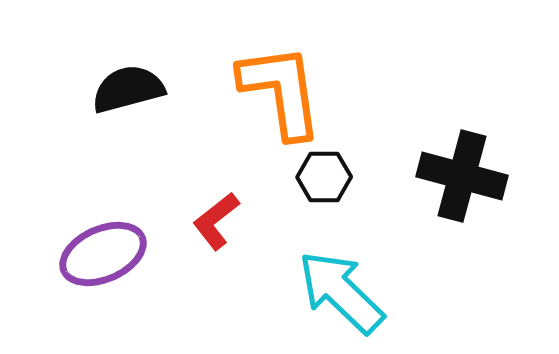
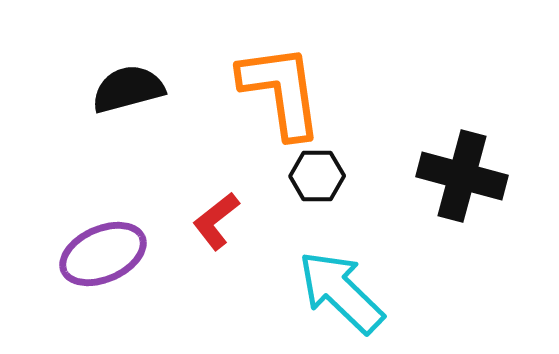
black hexagon: moved 7 px left, 1 px up
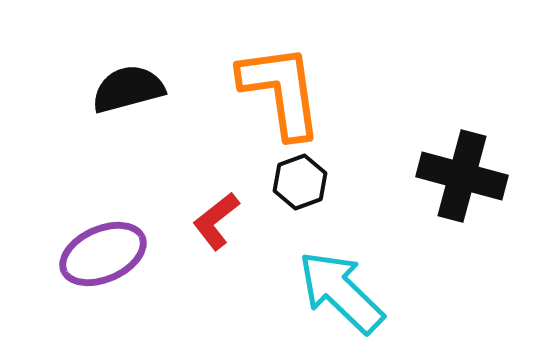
black hexagon: moved 17 px left, 6 px down; rotated 20 degrees counterclockwise
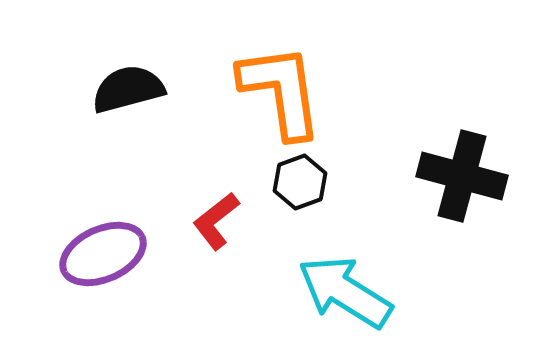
cyan arrow: moved 4 px right; rotated 12 degrees counterclockwise
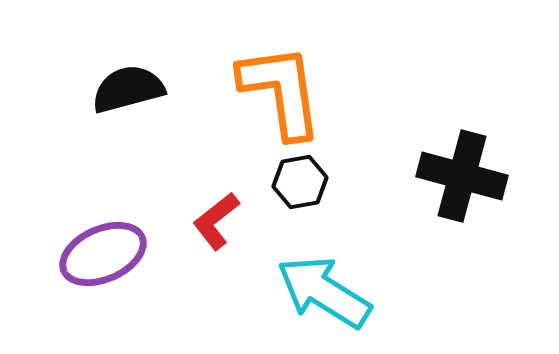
black hexagon: rotated 10 degrees clockwise
cyan arrow: moved 21 px left
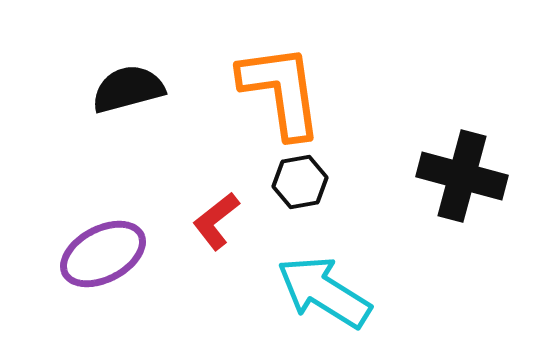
purple ellipse: rotated 4 degrees counterclockwise
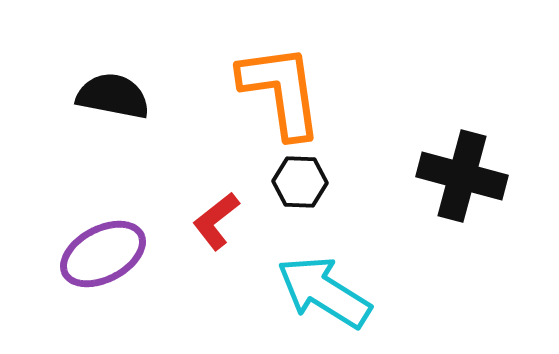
black semicircle: moved 15 px left, 7 px down; rotated 26 degrees clockwise
black hexagon: rotated 12 degrees clockwise
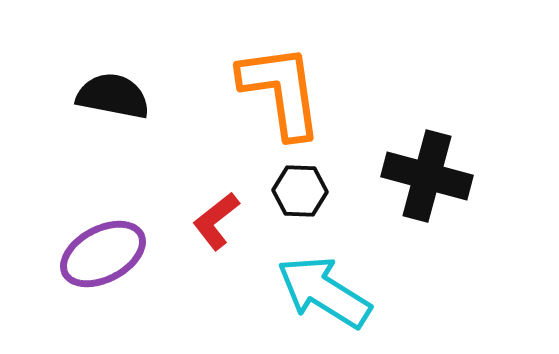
black cross: moved 35 px left
black hexagon: moved 9 px down
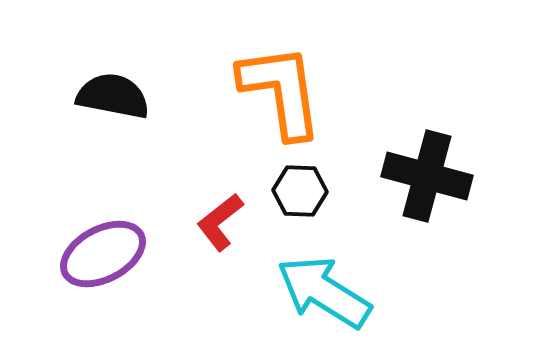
red L-shape: moved 4 px right, 1 px down
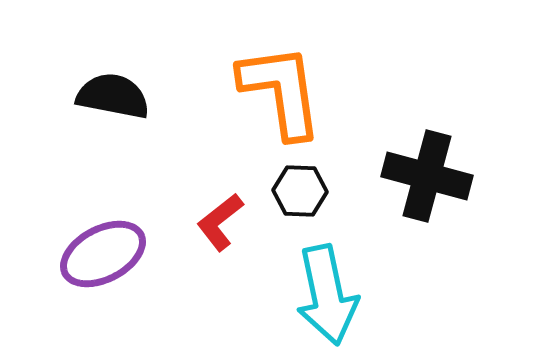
cyan arrow: moved 3 px right, 3 px down; rotated 134 degrees counterclockwise
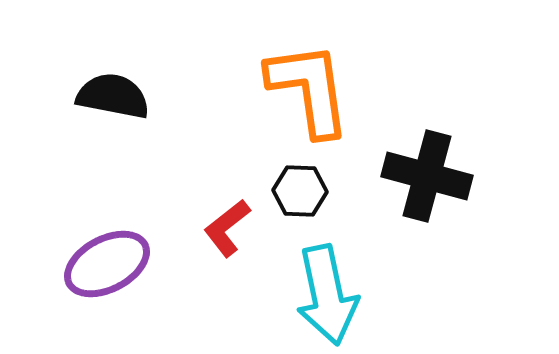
orange L-shape: moved 28 px right, 2 px up
red L-shape: moved 7 px right, 6 px down
purple ellipse: moved 4 px right, 10 px down
